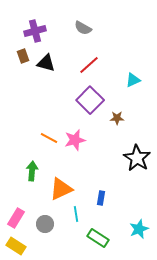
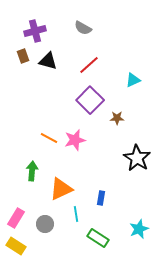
black triangle: moved 2 px right, 2 px up
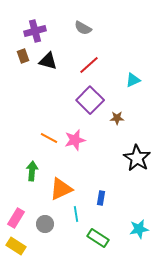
cyan star: rotated 12 degrees clockwise
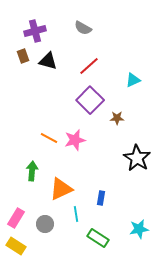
red line: moved 1 px down
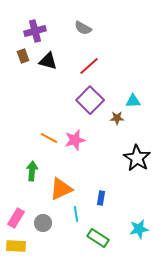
cyan triangle: moved 21 px down; rotated 21 degrees clockwise
gray circle: moved 2 px left, 1 px up
yellow rectangle: rotated 30 degrees counterclockwise
